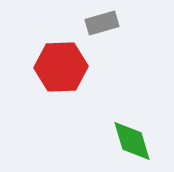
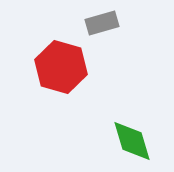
red hexagon: rotated 18 degrees clockwise
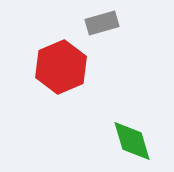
red hexagon: rotated 21 degrees clockwise
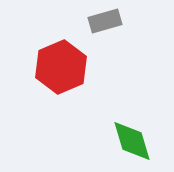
gray rectangle: moved 3 px right, 2 px up
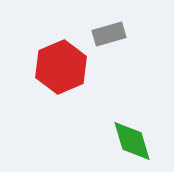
gray rectangle: moved 4 px right, 13 px down
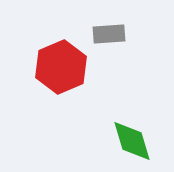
gray rectangle: rotated 12 degrees clockwise
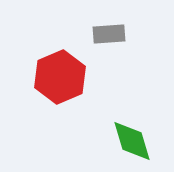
red hexagon: moved 1 px left, 10 px down
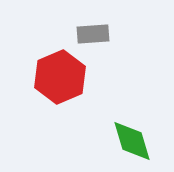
gray rectangle: moved 16 px left
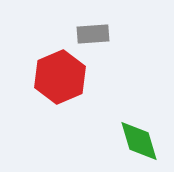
green diamond: moved 7 px right
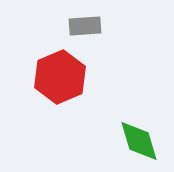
gray rectangle: moved 8 px left, 8 px up
